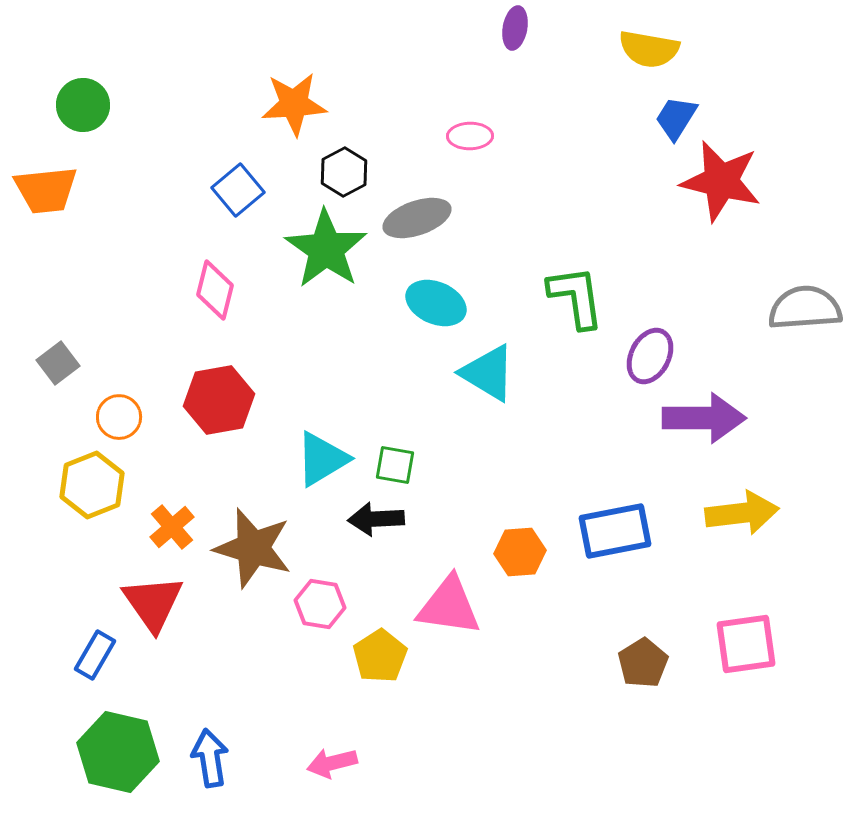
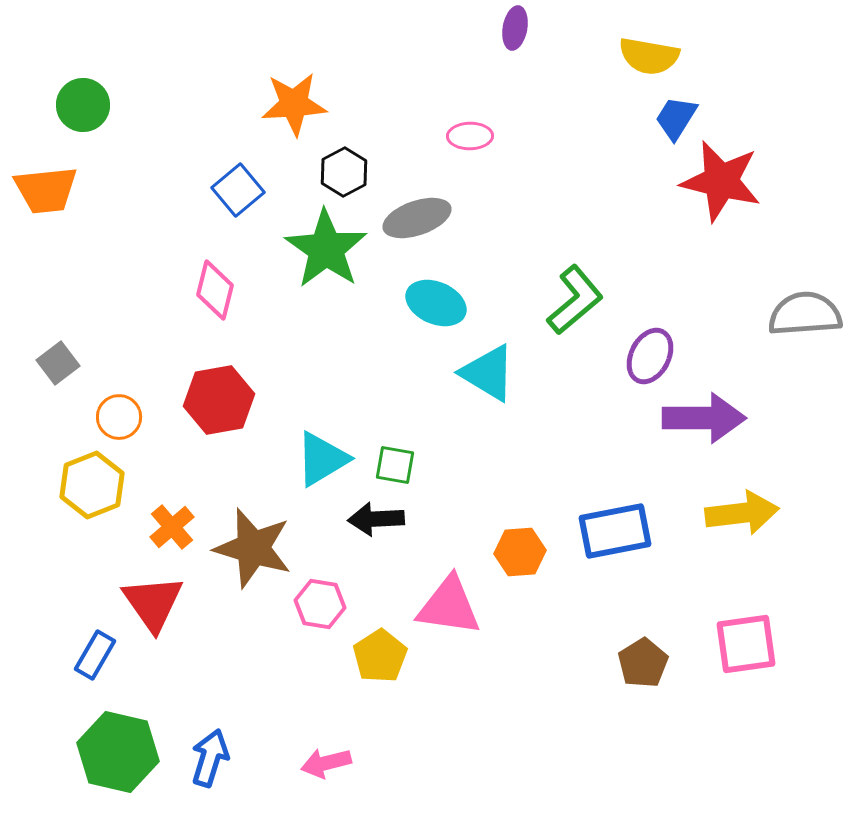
yellow semicircle at (649, 49): moved 7 px down
green L-shape at (576, 297): moved 1 px left, 3 px down; rotated 58 degrees clockwise
gray semicircle at (805, 308): moved 6 px down
blue arrow at (210, 758): rotated 26 degrees clockwise
pink arrow at (332, 763): moved 6 px left
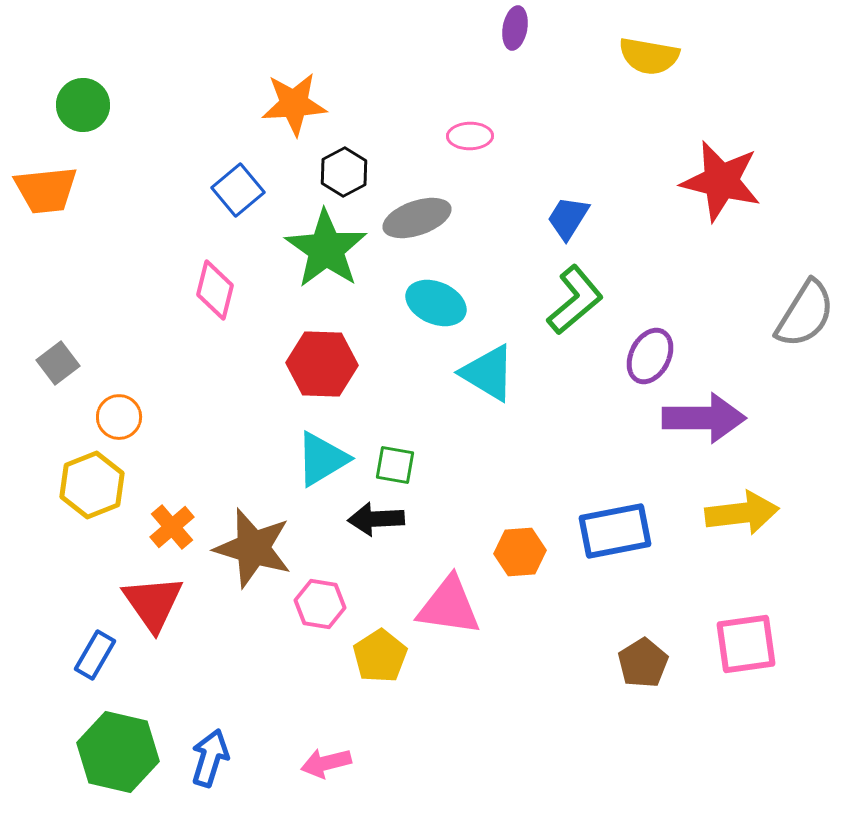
blue trapezoid at (676, 118): moved 108 px left, 100 px down
gray semicircle at (805, 314): rotated 126 degrees clockwise
red hexagon at (219, 400): moved 103 px right, 36 px up; rotated 12 degrees clockwise
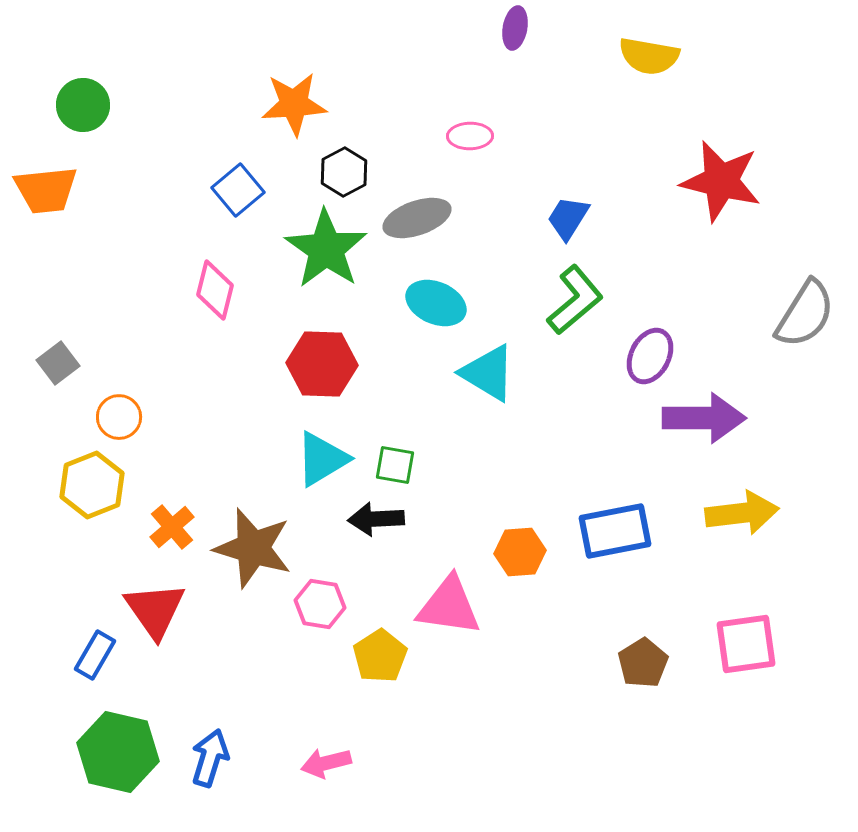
red triangle at (153, 603): moved 2 px right, 7 px down
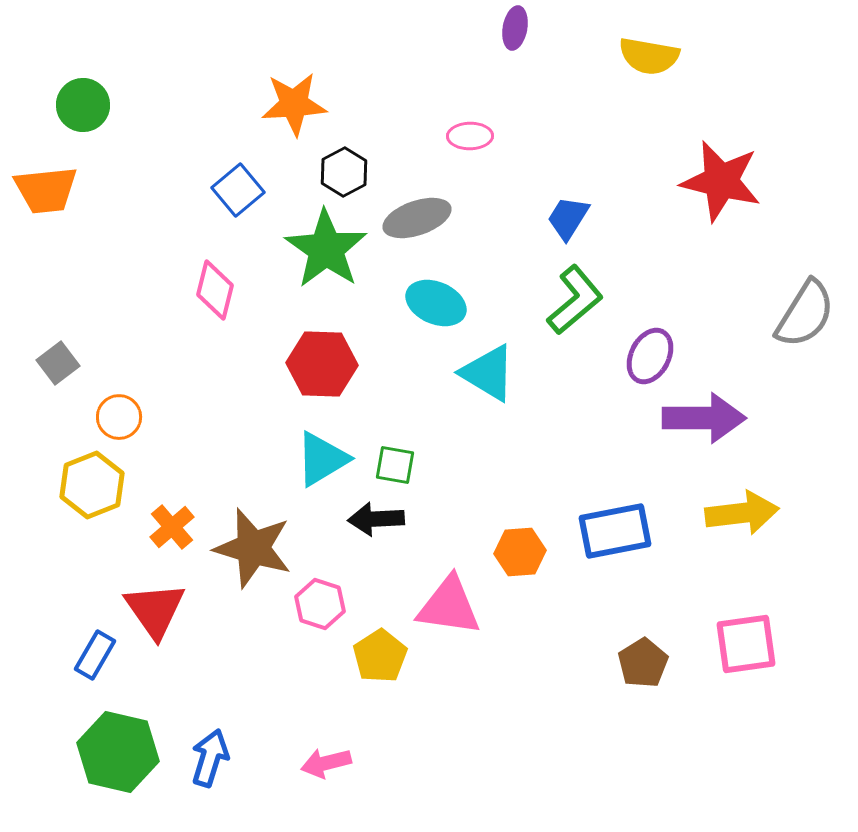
pink hexagon at (320, 604): rotated 9 degrees clockwise
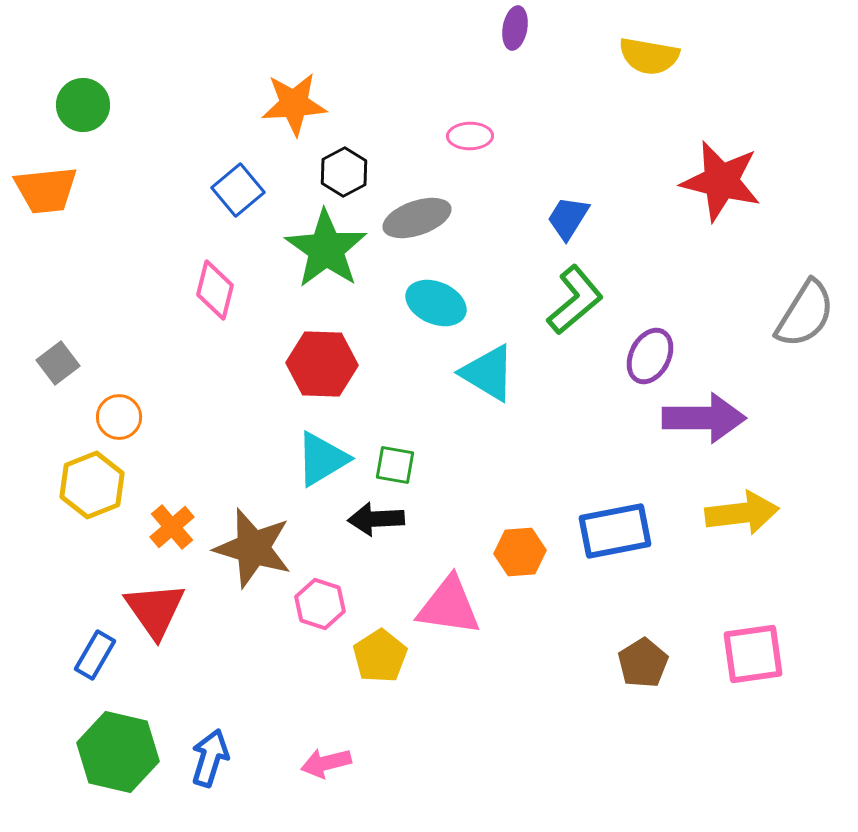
pink square at (746, 644): moved 7 px right, 10 px down
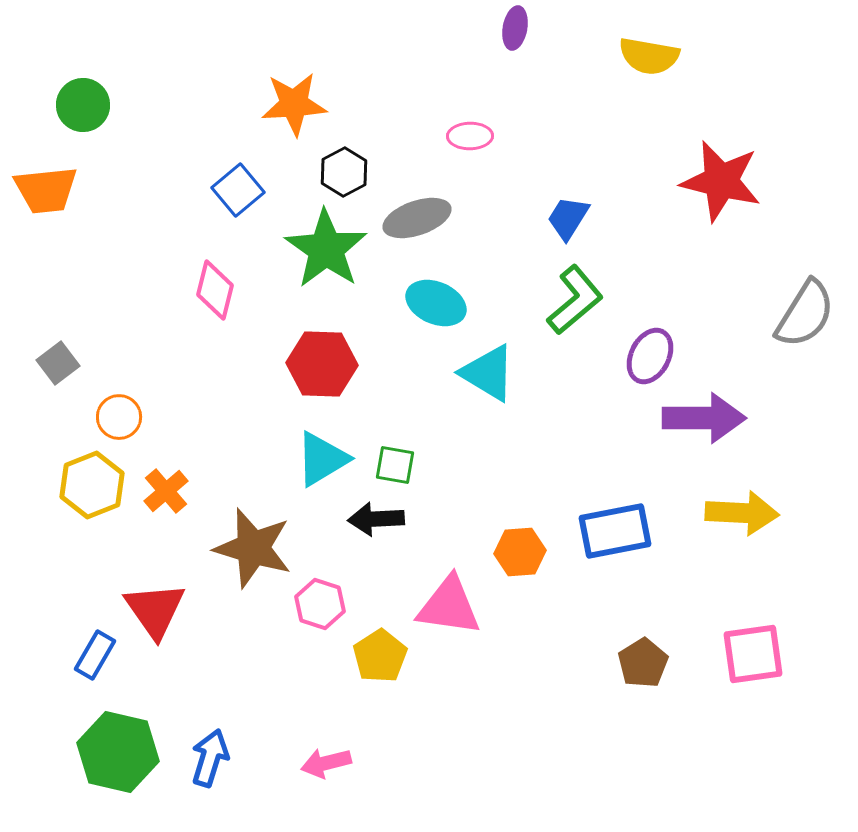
yellow arrow at (742, 513): rotated 10 degrees clockwise
orange cross at (172, 527): moved 6 px left, 36 px up
